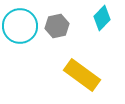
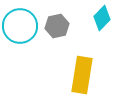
yellow rectangle: rotated 63 degrees clockwise
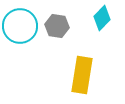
gray hexagon: rotated 20 degrees clockwise
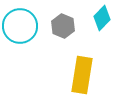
gray hexagon: moved 6 px right; rotated 15 degrees clockwise
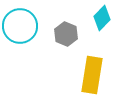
gray hexagon: moved 3 px right, 8 px down
yellow rectangle: moved 10 px right
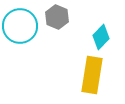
cyan diamond: moved 1 px left, 19 px down
gray hexagon: moved 9 px left, 17 px up
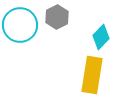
gray hexagon: rotated 10 degrees clockwise
cyan circle: moved 1 px up
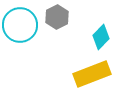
yellow rectangle: moved 1 px up; rotated 60 degrees clockwise
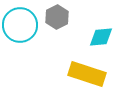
cyan diamond: rotated 40 degrees clockwise
yellow rectangle: moved 5 px left; rotated 39 degrees clockwise
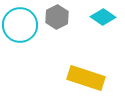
cyan diamond: moved 2 px right, 20 px up; rotated 40 degrees clockwise
yellow rectangle: moved 1 px left, 4 px down
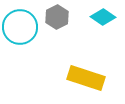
cyan circle: moved 2 px down
